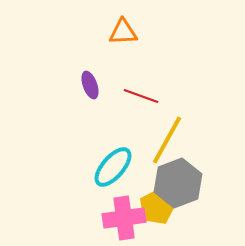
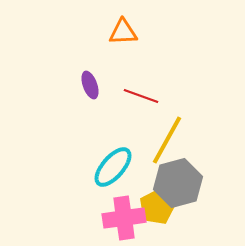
gray hexagon: rotated 6 degrees clockwise
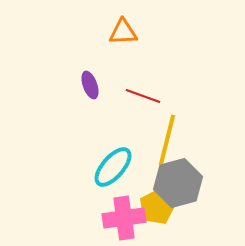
red line: moved 2 px right
yellow line: rotated 15 degrees counterclockwise
